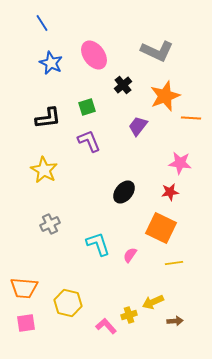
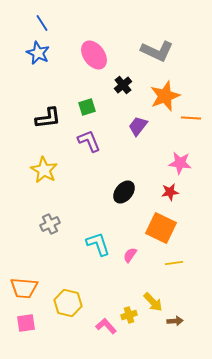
blue star: moved 13 px left, 10 px up
yellow arrow: rotated 110 degrees counterclockwise
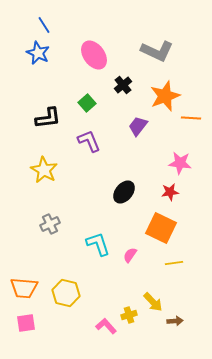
blue line: moved 2 px right, 2 px down
green square: moved 4 px up; rotated 24 degrees counterclockwise
yellow hexagon: moved 2 px left, 10 px up
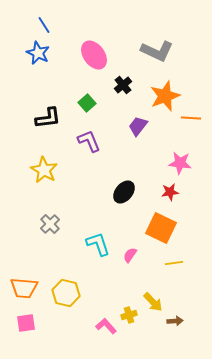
gray cross: rotated 18 degrees counterclockwise
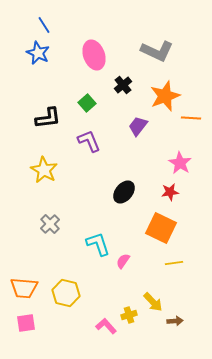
pink ellipse: rotated 16 degrees clockwise
pink star: rotated 25 degrees clockwise
pink semicircle: moved 7 px left, 6 px down
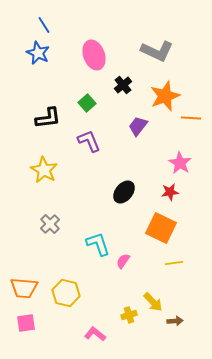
pink L-shape: moved 11 px left, 8 px down; rotated 10 degrees counterclockwise
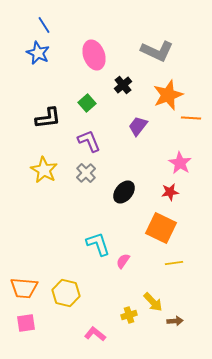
orange star: moved 3 px right, 1 px up
gray cross: moved 36 px right, 51 px up
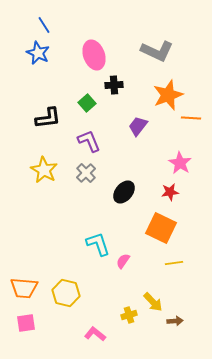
black cross: moved 9 px left; rotated 36 degrees clockwise
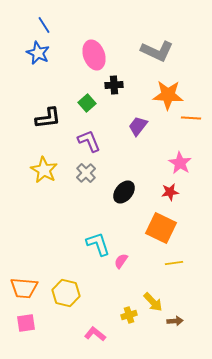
orange star: rotated 24 degrees clockwise
pink semicircle: moved 2 px left
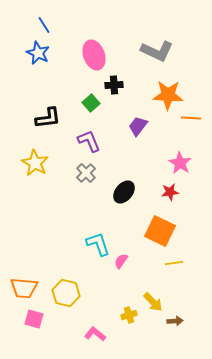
green square: moved 4 px right
yellow star: moved 9 px left, 7 px up
orange square: moved 1 px left, 3 px down
pink square: moved 8 px right, 4 px up; rotated 24 degrees clockwise
